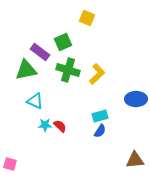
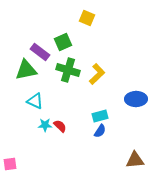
pink square: rotated 24 degrees counterclockwise
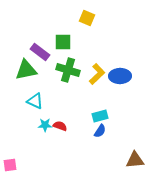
green square: rotated 24 degrees clockwise
blue ellipse: moved 16 px left, 23 px up
red semicircle: rotated 24 degrees counterclockwise
pink square: moved 1 px down
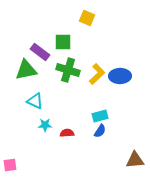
red semicircle: moved 7 px right, 7 px down; rotated 24 degrees counterclockwise
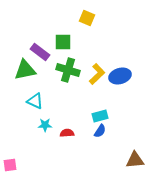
green triangle: moved 1 px left
blue ellipse: rotated 15 degrees counterclockwise
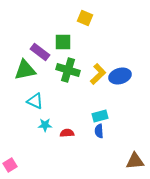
yellow square: moved 2 px left
yellow L-shape: moved 1 px right
blue semicircle: moved 1 px left; rotated 144 degrees clockwise
brown triangle: moved 1 px down
pink square: rotated 24 degrees counterclockwise
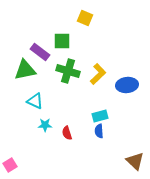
green square: moved 1 px left, 1 px up
green cross: moved 1 px down
blue ellipse: moved 7 px right, 9 px down; rotated 10 degrees clockwise
red semicircle: rotated 104 degrees counterclockwise
brown triangle: rotated 48 degrees clockwise
